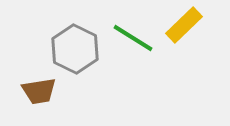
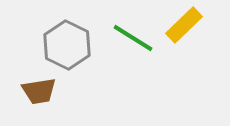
gray hexagon: moved 8 px left, 4 px up
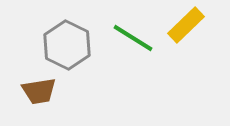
yellow rectangle: moved 2 px right
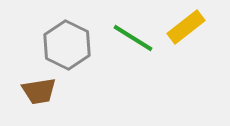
yellow rectangle: moved 2 px down; rotated 6 degrees clockwise
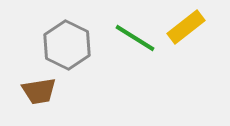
green line: moved 2 px right
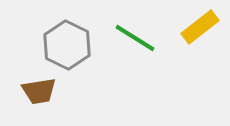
yellow rectangle: moved 14 px right
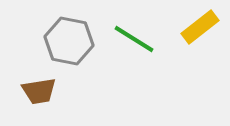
green line: moved 1 px left, 1 px down
gray hexagon: moved 2 px right, 4 px up; rotated 15 degrees counterclockwise
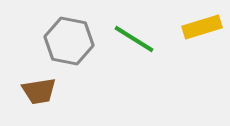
yellow rectangle: moved 2 px right; rotated 21 degrees clockwise
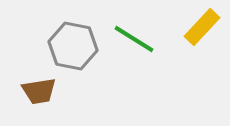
yellow rectangle: rotated 30 degrees counterclockwise
gray hexagon: moved 4 px right, 5 px down
